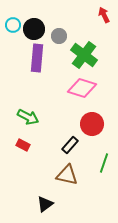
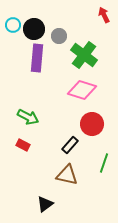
pink diamond: moved 2 px down
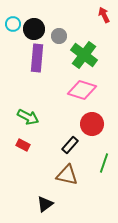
cyan circle: moved 1 px up
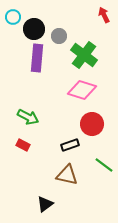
cyan circle: moved 7 px up
black rectangle: rotated 30 degrees clockwise
green line: moved 2 px down; rotated 72 degrees counterclockwise
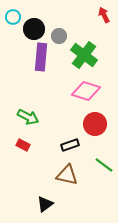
purple rectangle: moved 4 px right, 1 px up
pink diamond: moved 4 px right, 1 px down
red circle: moved 3 px right
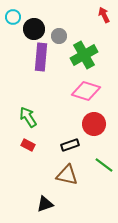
green cross: rotated 24 degrees clockwise
green arrow: rotated 150 degrees counterclockwise
red circle: moved 1 px left
red rectangle: moved 5 px right
black triangle: rotated 18 degrees clockwise
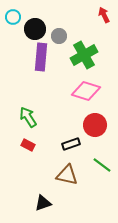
black circle: moved 1 px right
red circle: moved 1 px right, 1 px down
black rectangle: moved 1 px right, 1 px up
green line: moved 2 px left
black triangle: moved 2 px left, 1 px up
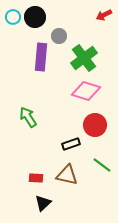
red arrow: rotated 91 degrees counterclockwise
black circle: moved 12 px up
green cross: moved 3 px down; rotated 8 degrees counterclockwise
red rectangle: moved 8 px right, 33 px down; rotated 24 degrees counterclockwise
black triangle: rotated 24 degrees counterclockwise
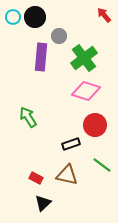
red arrow: rotated 77 degrees clockwise
red rectangle: rotated 24 degrees clockwise
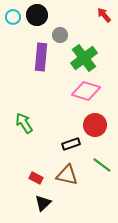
black circle: moved 2 px right, 2 px up
gray circle: moved 1 px right, 1 px up
green arrow: moved 4 px left, 6 px down
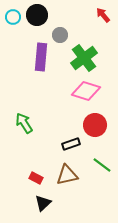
red arrow: moved 1 px left
brown triangle: rotated 25 degrees counterclockwise
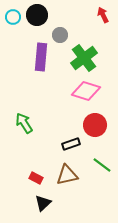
red arrow: rotated 14 degrees clockwise
